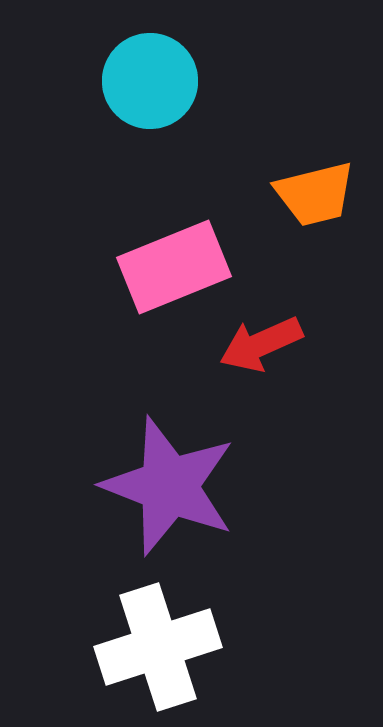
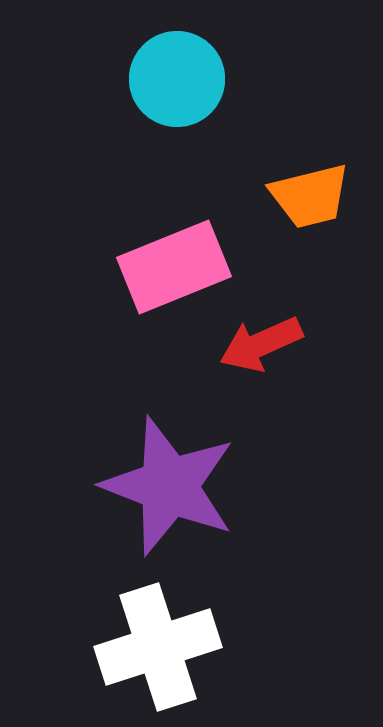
cyan circle: moved 27 px right, 2 px up
orange trapezoid: moved 5 px left, 2 px down
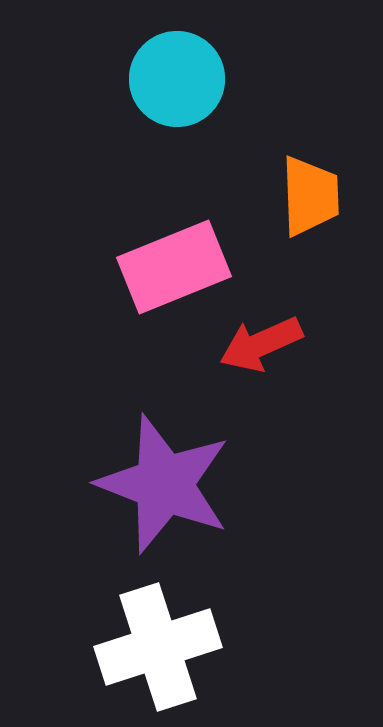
orange trapezoid: rotated 78 degrees counterclockwise
purple star: moved 5 px left, 2 px up
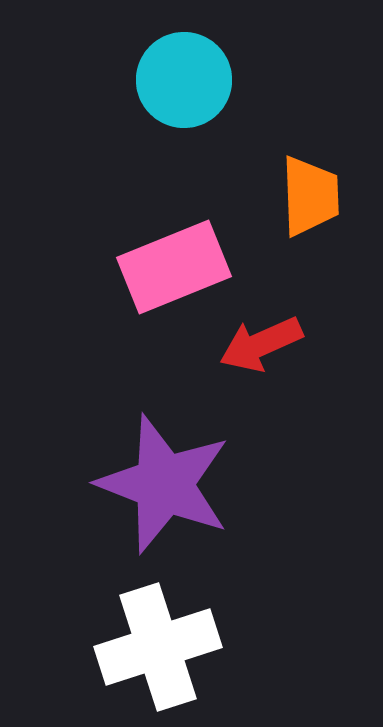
cyan circle: moved 7 px right, 1 px down
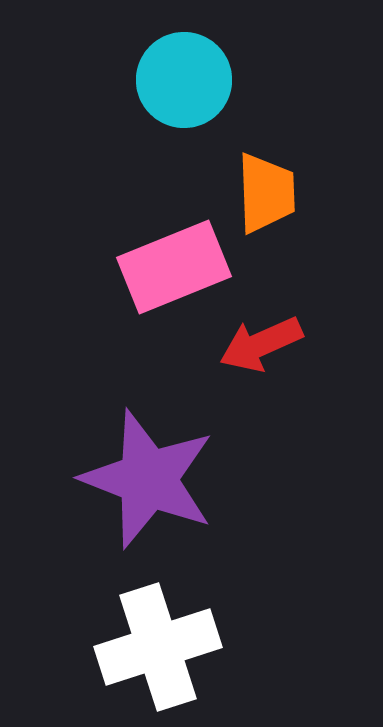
orange trapezoid: moved 44 px left, 3 px up
purple star: moved 16 px left, 5 px up
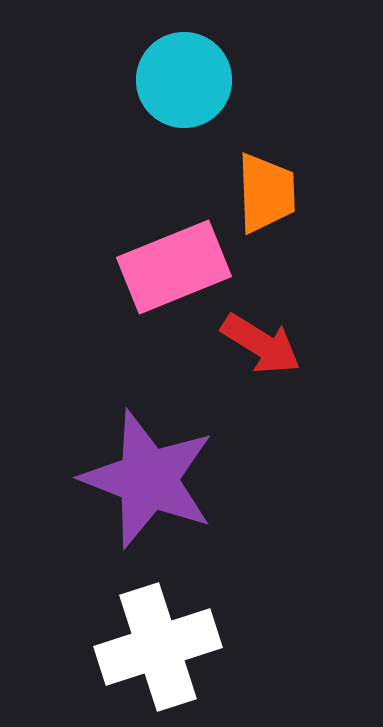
red arrow: rotated 124 degrees counterclockwise
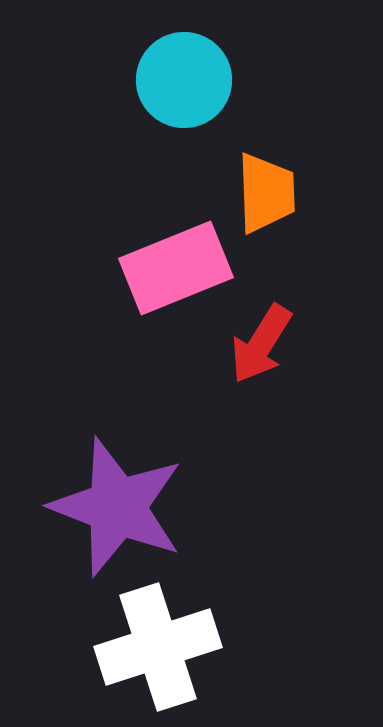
pink rectangle: moved 2 px right, 1 px down
red arrow: rotated 90 degrees clockwise
purple star: moved 31 px left, 28 px down
